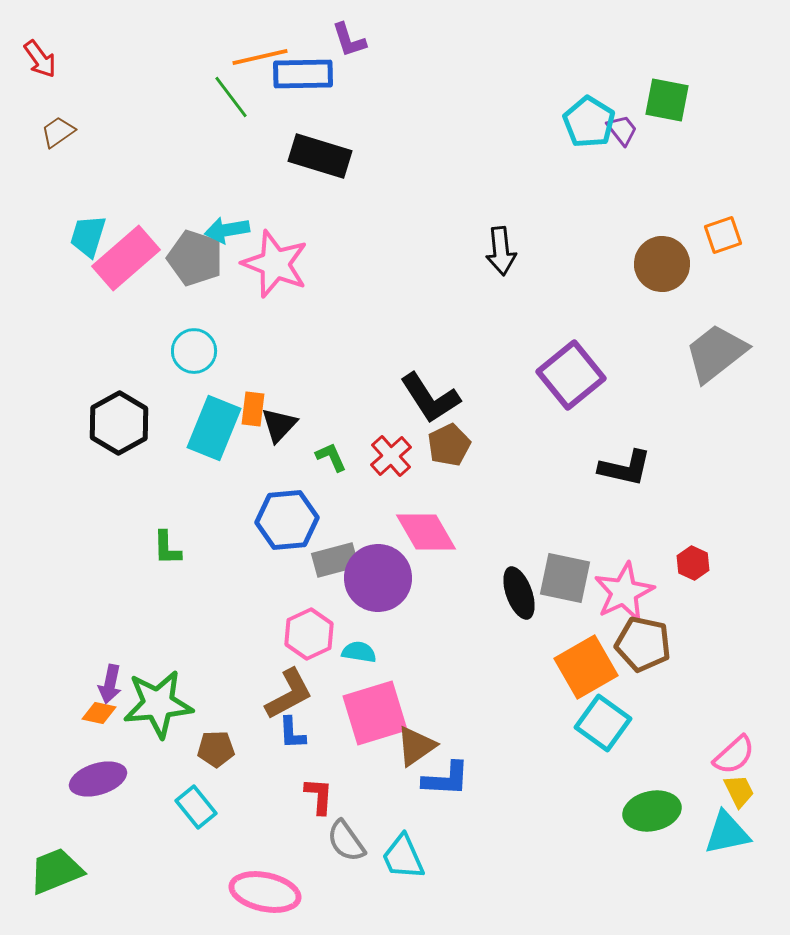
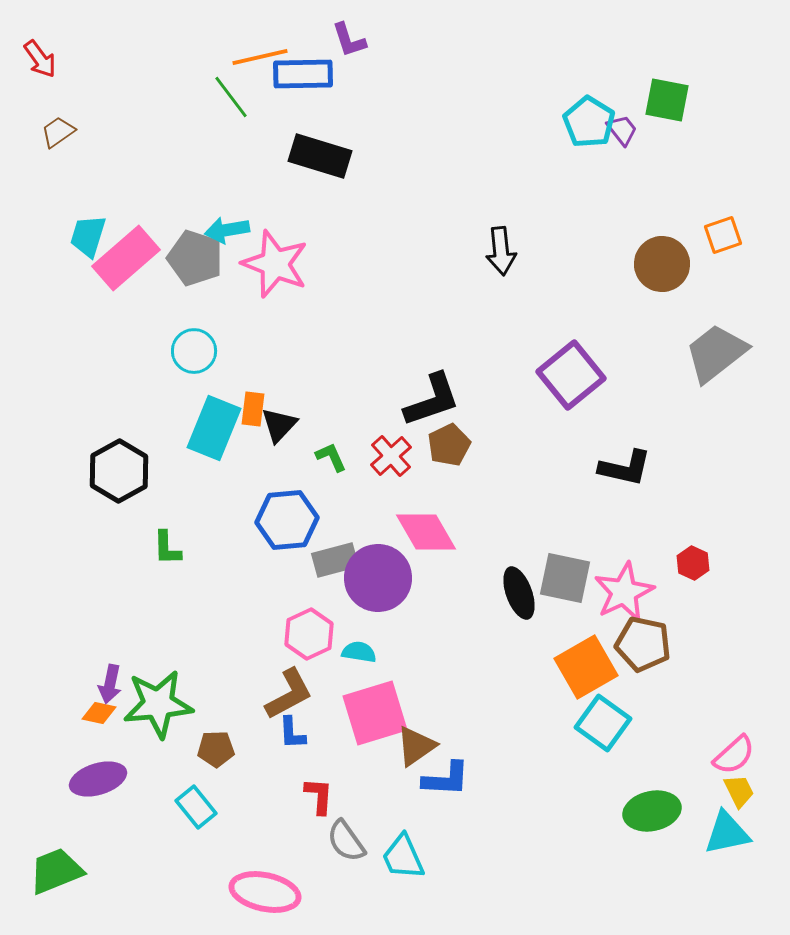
black L-shape at (430, 398): moved 2 px right, 2 px down; rotated 76 degrees counterclockwise
black hexagon at (119, 423): moved 48 px down
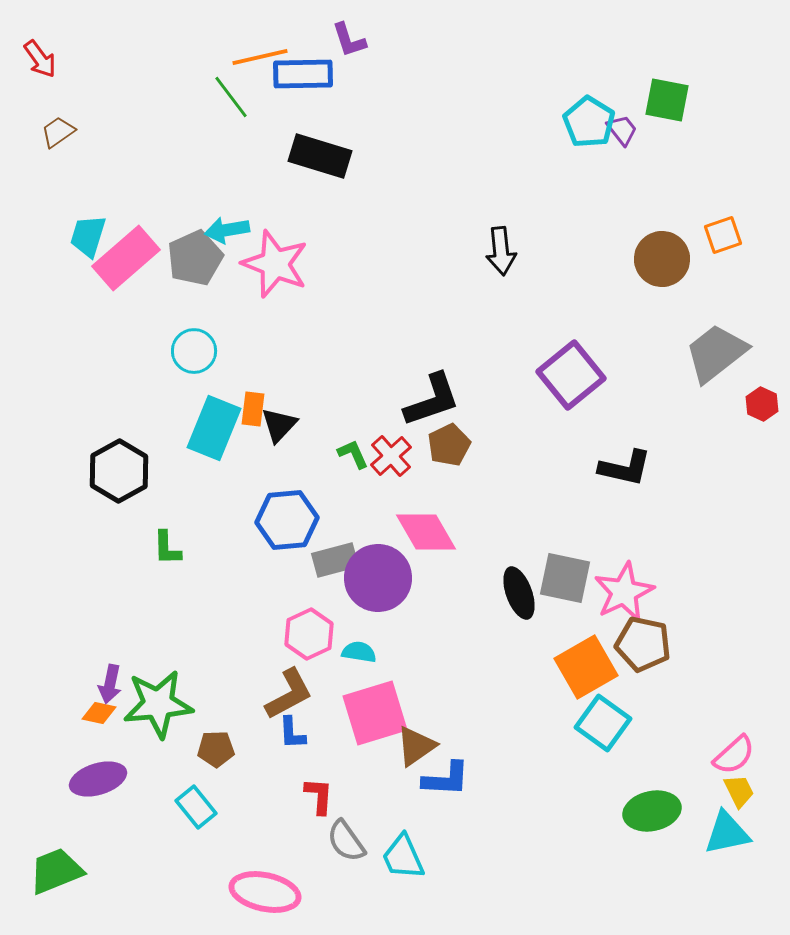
gray pentagon at (195, 258): rotated 30 degrees clockwise
brown circle at (662, 264): moved 5 px up
green L-shape at (331, 457): moved 22 px right, 3 px up
red hexagon at (693, 563): moved 69 px right, 159 px up
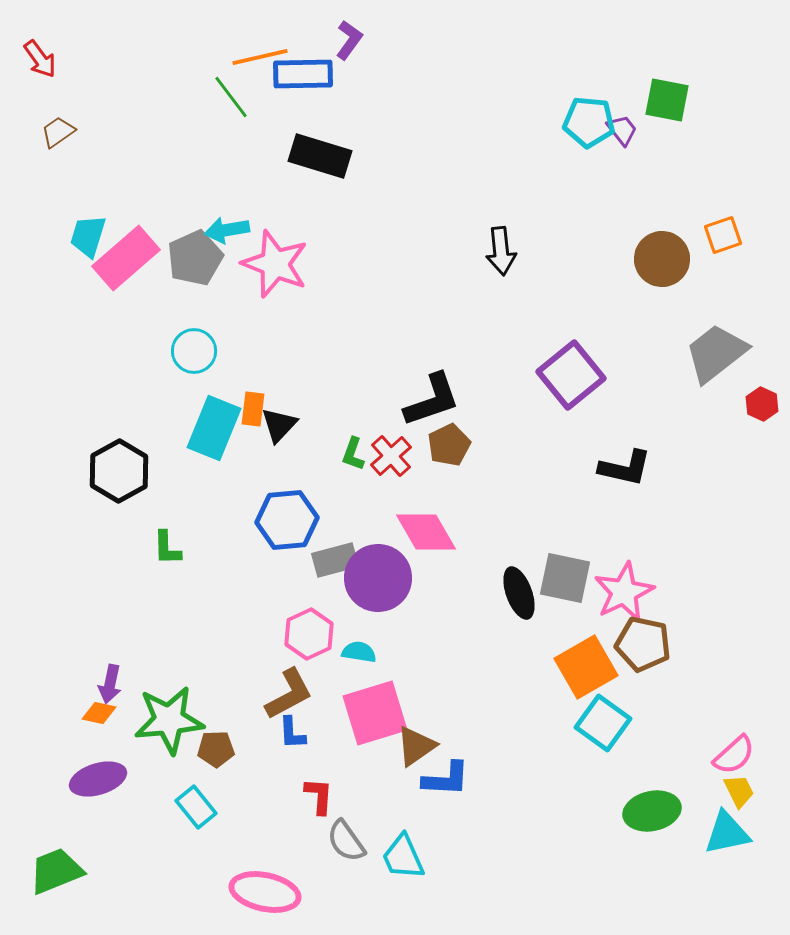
purple L-shape at (349, 40): rotated 126 degrees counterclockwise
cyan pentagon at (589, 122): rotated 27 degrees counterclockwise
green L-shape at (353, 454): rotated 136 degrees counterclockwise
green star at (158, 704): moved 11 px right, 16 px down
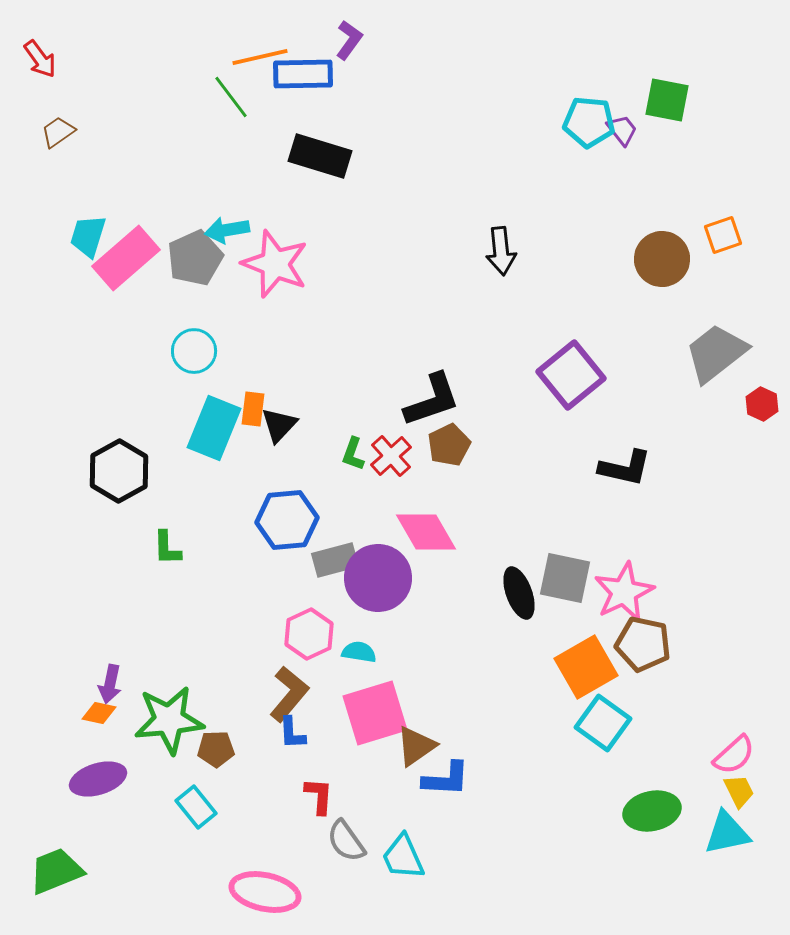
brown L-shape at (289, 694): rotated 22 degrees counterclockwise
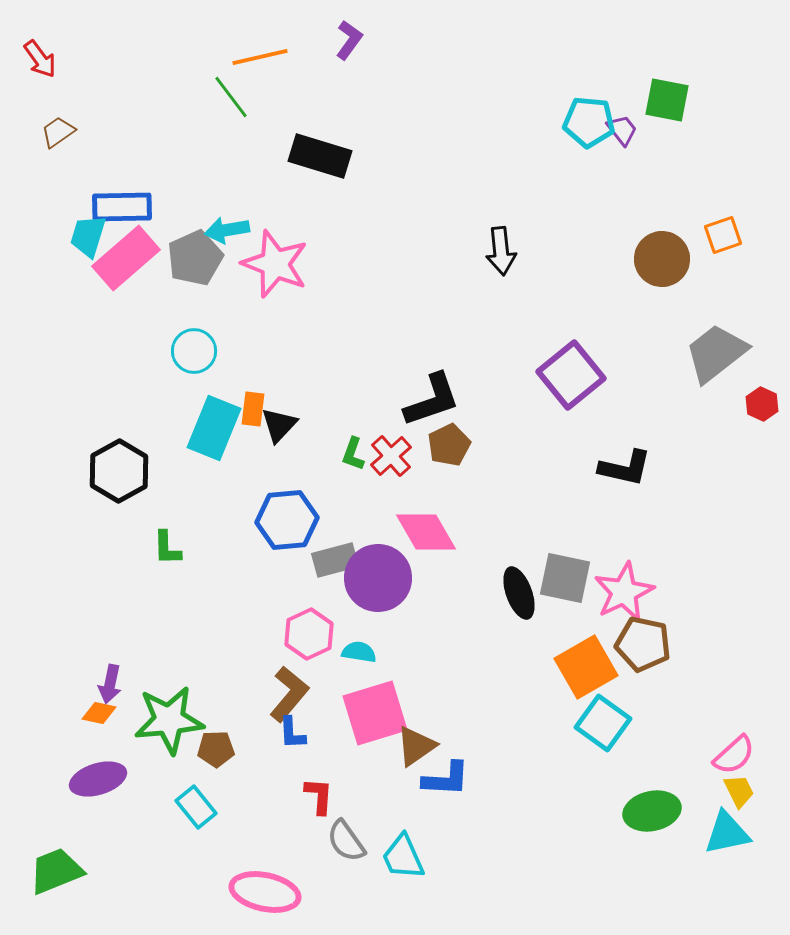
blue rectangle at (303, 74): moved 181 px left, 133 px down
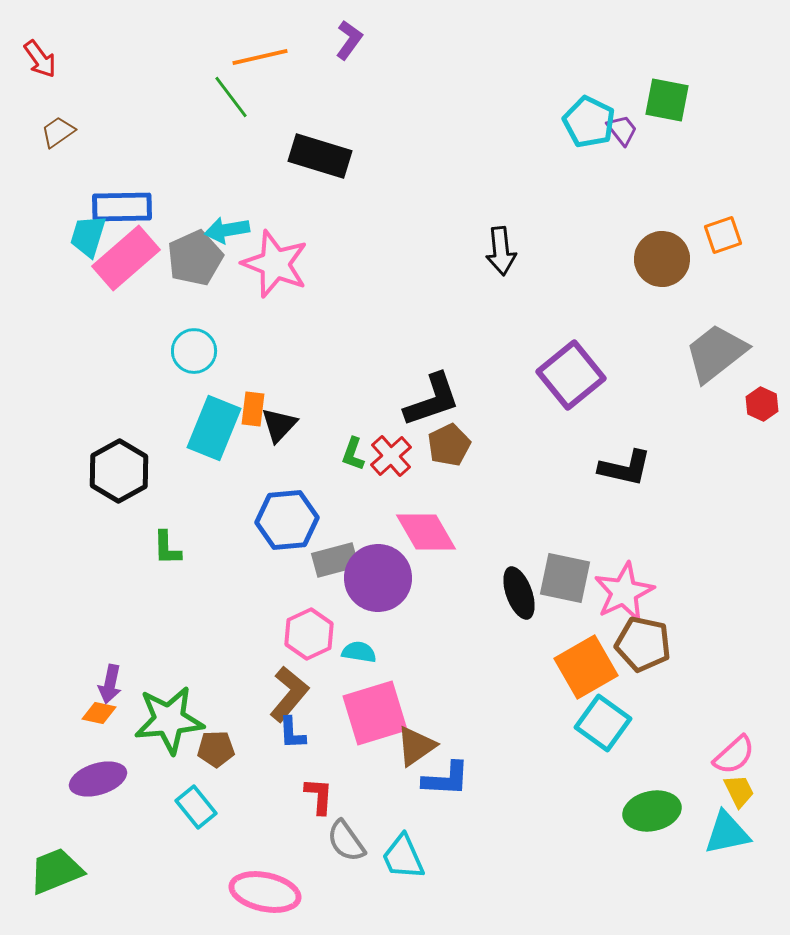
cyan pentagon at (589, 122): rotated 21 degrees clockwise
